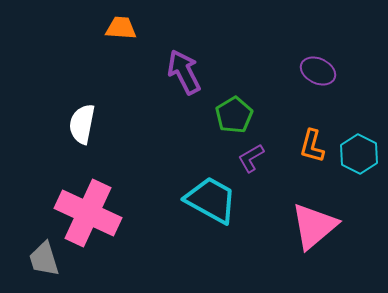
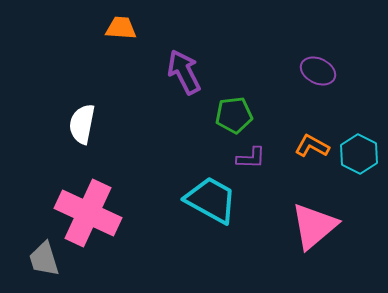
green pentagon: rotated 24 degrees clockwise
orange L-shape: rotated 104 degrees clockwise
purple L-shape: rotated 148 degrees counterclockwise
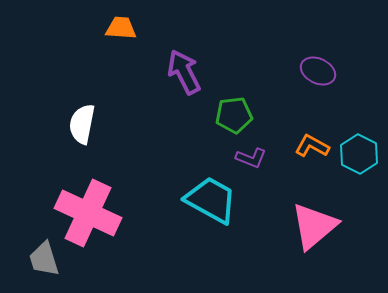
purple L-shape: rotated 20 degrees clockwise
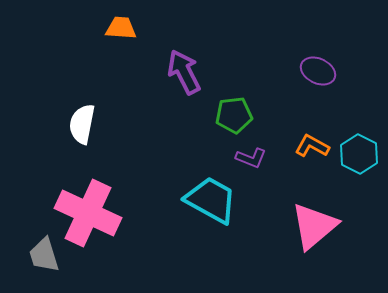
gray trapezoid: moved 4 px up
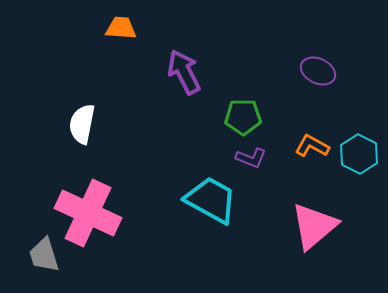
green pentagon: moved 9 px right, 2 px down; rotated 6 degrees clockwise
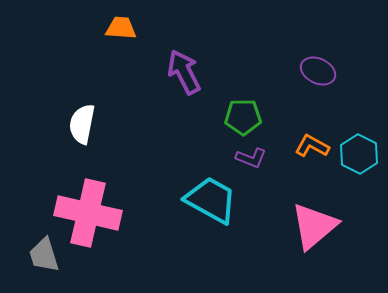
pink cross: rotated 12 degrees counterclockwise
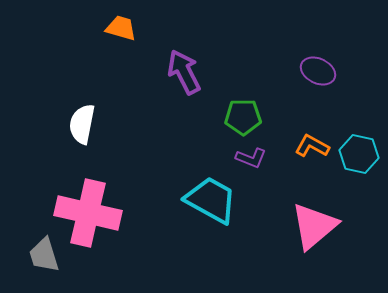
orange trapezoid: rotated 12 degrees clockwise
cyan hexagon: rotated 15 degrees counterclockwise
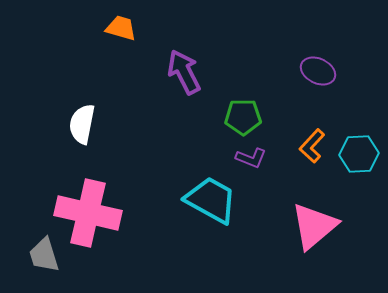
orange L-shape: rotated 76 degrees counterclockwise
cyan hexagon: rotated 15 degrees counterclockwise
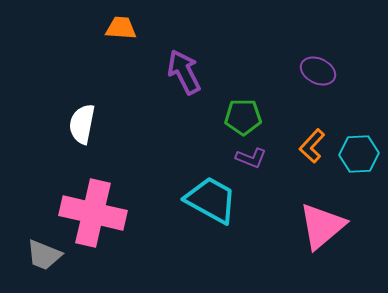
orange trapezoid: rotated 12 degrees counterclockwise
pink cross: moved 5 px right
pink triangle: moved 8 px right
gray trapezoid: rotated 51 degrees counterclockwise
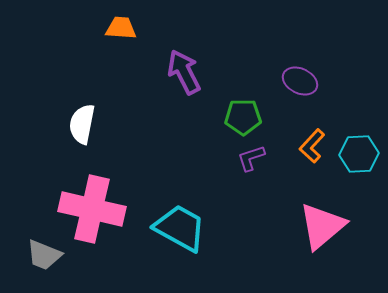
purple ellipse: moved 18 px left, 10 px down
purple L-shape: rotated 140 degrees clockwise
cyan trapezoid: moved 31 px left, 28 px down
pink cross: moved 1 px left, 4 px up
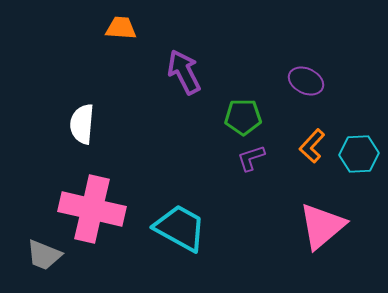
purple ellipse: moved 6 px right
white semicircle: rotated 6 degrees counterclockwise
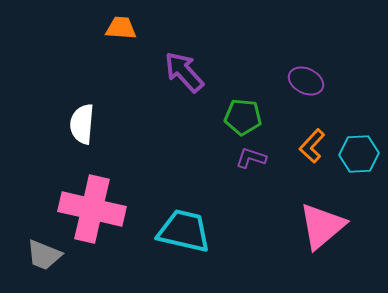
purple arrow: rotated 15 degrees counterclockwise
green pentagon: rotated 6 degrees clockwise
purple L-shape: rotated 36 degrees clockwise
cyan trapezoid: moved 4 px right, 3 px down; rotated 16 degrees counterclockwise
